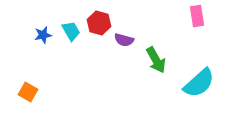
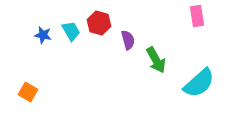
blue star: rotated 24 degrees clockwise
purple semicircle: moved 4 px right; rotated 120 degrees counterclockwise
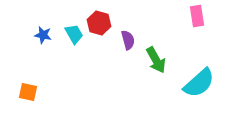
cyan trapezoid: moved 3 px right, 3 px down
orange square: rotated 18 degrees counterclockwise
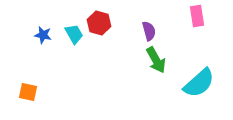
purple semicircle: moved 21 px right, 9 px up
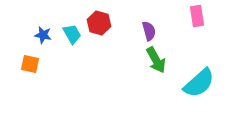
cyan trapezoid: moved 2 px left
orange square: moved 2 px right, 28 px up
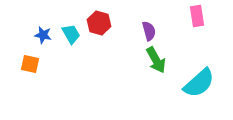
cyan trapezoid: moved 1 px left
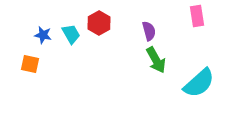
red hexagon: rotated 15 degrees clockwise
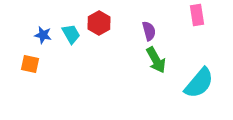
pink rectangle: moved 1 px up
cyan semicircle: rotated 8 degrees counterclockwise
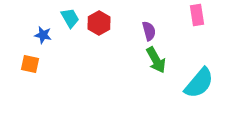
cyan trapezoid: moved 1 px left, 16 px up
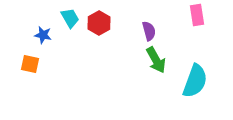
cyan semicircle: moved 4 px left, 2 px up; rotated 20 degrees counterclockwise
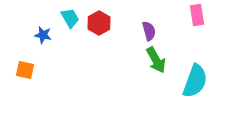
orange square: moved 5 px left, 6 px down
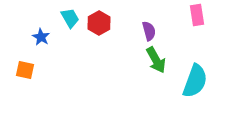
blue star: moved 2 px left, 2 px down; rotated 18 degrees clockwise
